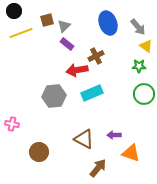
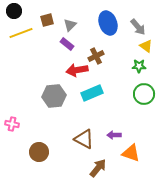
gray triangle: moved 6 px right, 1 px up
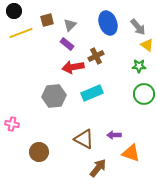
yellow triangle: moved 1 px right, 1 px up
red arrow: moved 4 px left, 3 px up
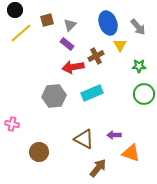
black circle: moved 1 px right, 1 px up
yellow line: rotated 20 degrees counterclockwise
yellow triangle: moved 27 px left; rotated 24 degrees clockwise
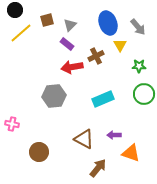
red arrow: moved 1 px left
cyan rectangle: moved 11 px right, 6 px down
